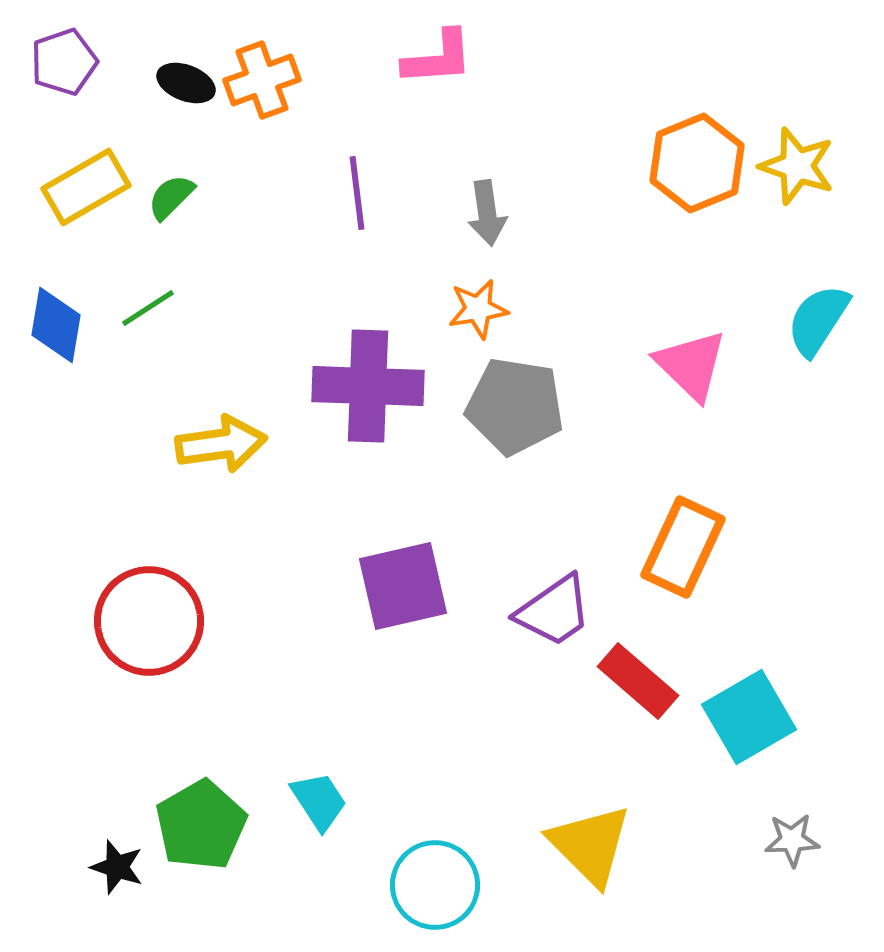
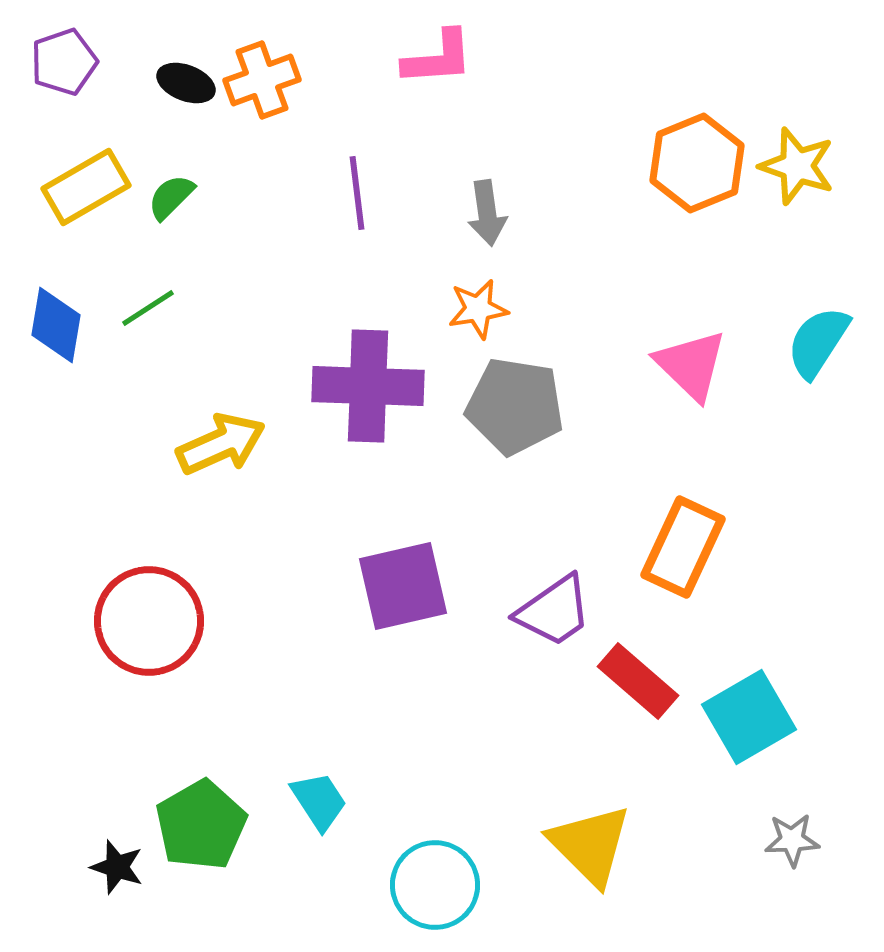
cyan semicircle: moved 22 px down
yellow arrow: rotated 16 degrees counterclockwise
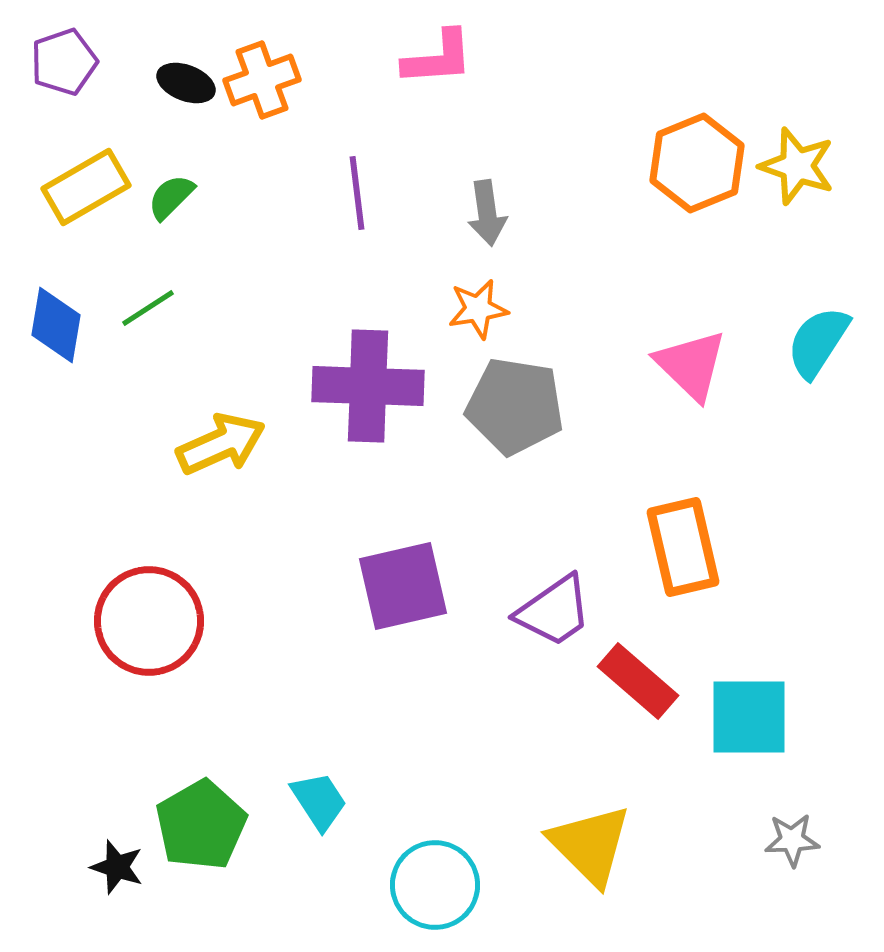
orange rectangle: rotated 38 degrees counterclockwise
cyan square: rotated 30 degrees clockwise
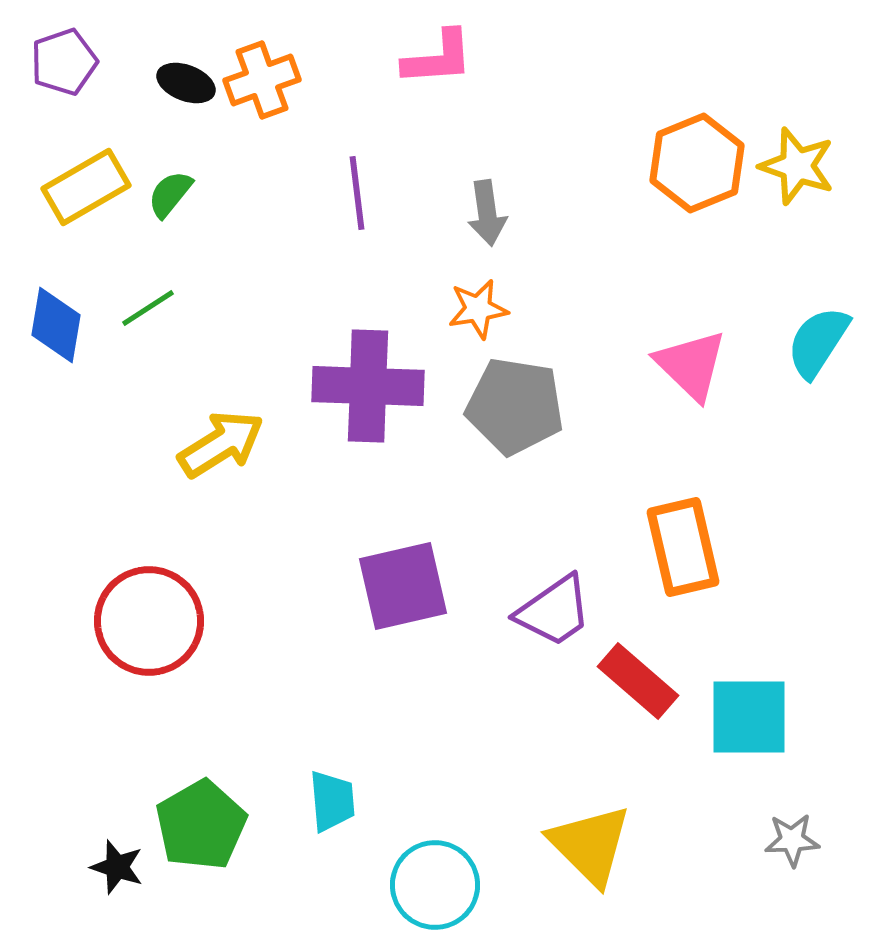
green semicircle: moved 1 px left, 3 px up; rotated 6 degrees counterclockwise
yellow arrow: rotated 8 degrees counterclockwise
cyan trapezoid: moved 13 px right; rotated 28 degrees clockwise
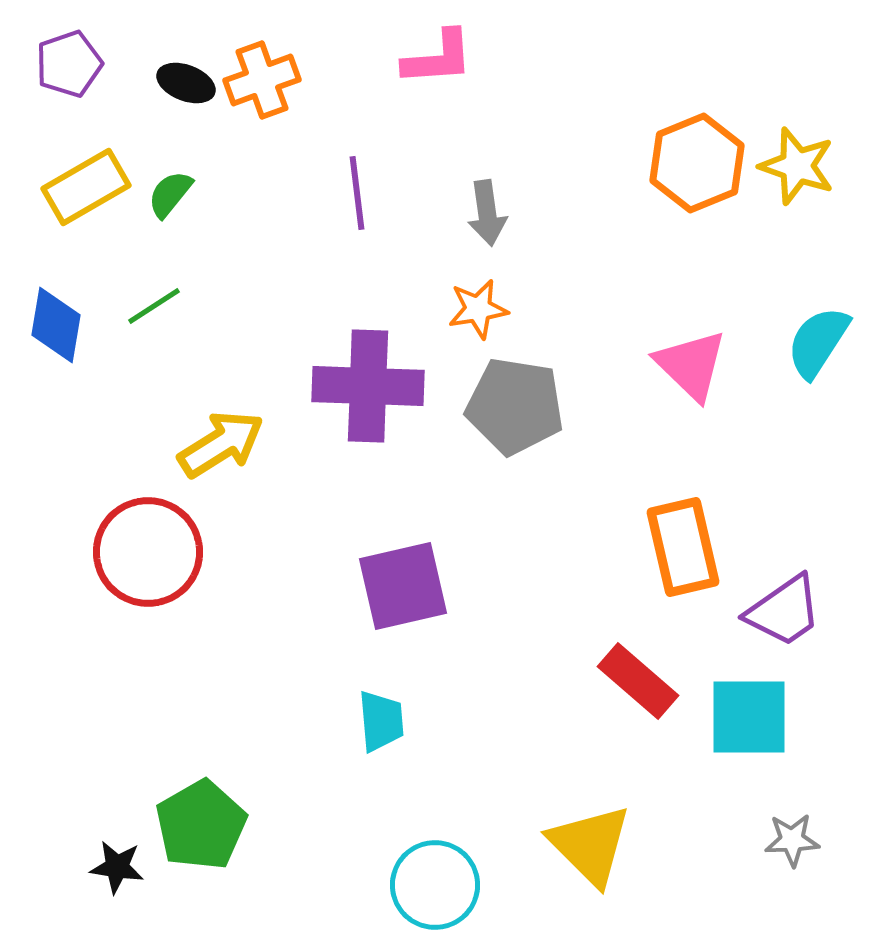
purple pentagon: moved 5 px right, 2 px down
green line: moved 6 px right, 2 px up
purple trapezoid: moved 230 px right
red circle: moved 1 px left, 69 px up
cyan trapezoid: moved 49 px right, 80 px up
black star: rotated 10 degrees counterclockwise
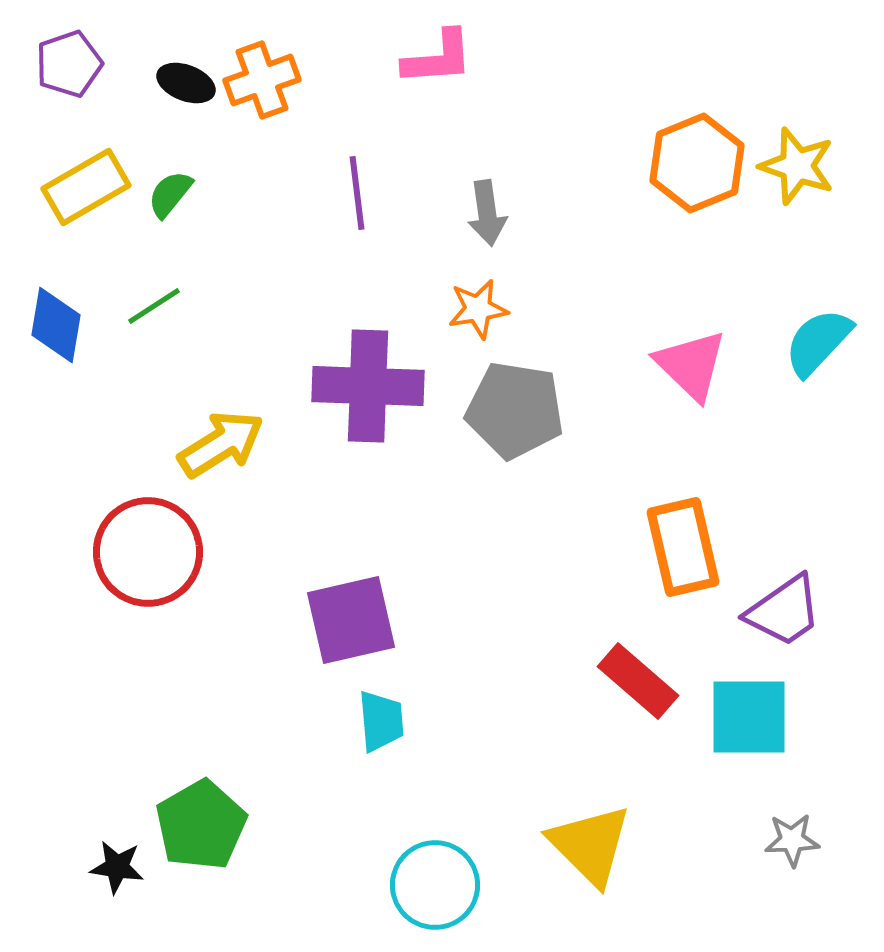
cyan semicircle: rotated 10 degrees clockwise
gray pentagon: moved 4 px down
purple square: moved 52 px left, 34 px down
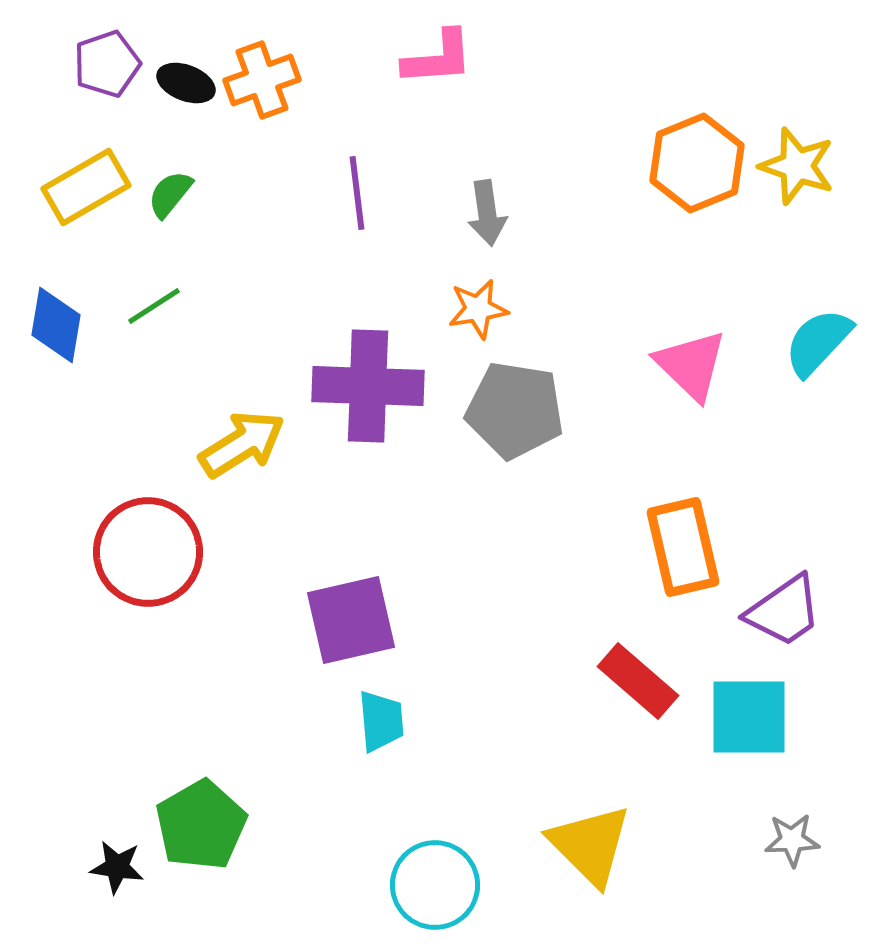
purple pentagon: moved 38 px right
yellow arrow: moved 21 px right
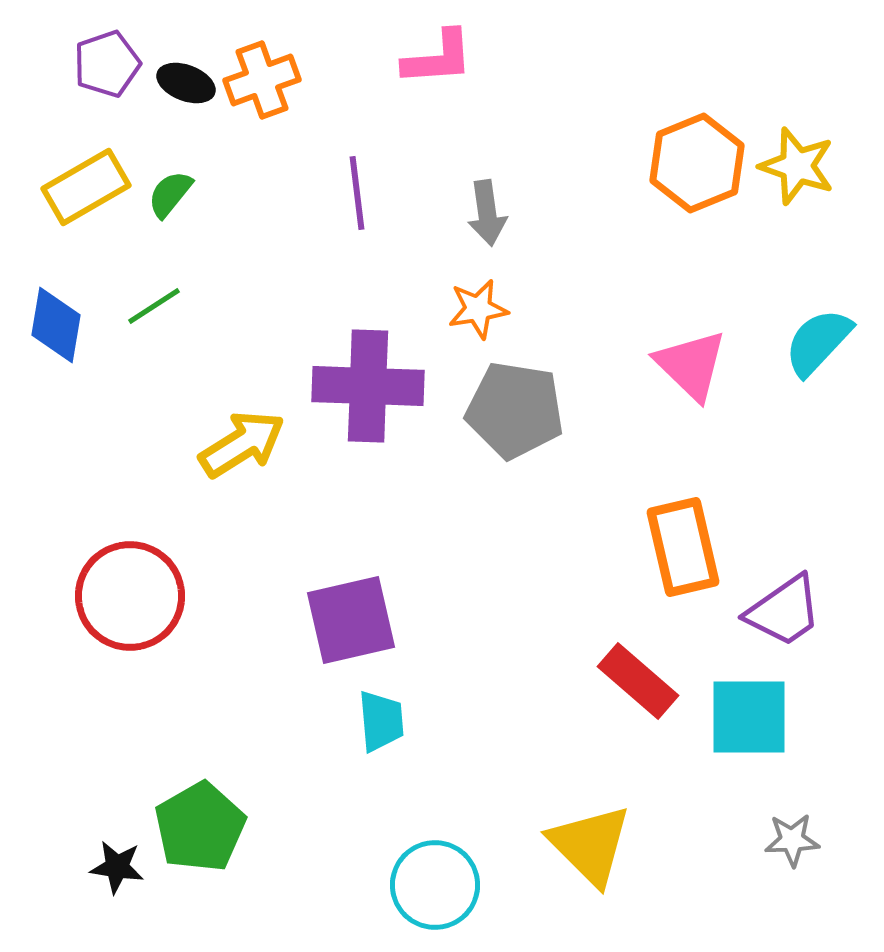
red circle: moved 18 px left, 44 px down
green pentagon: moved 1 px left, 2 px down
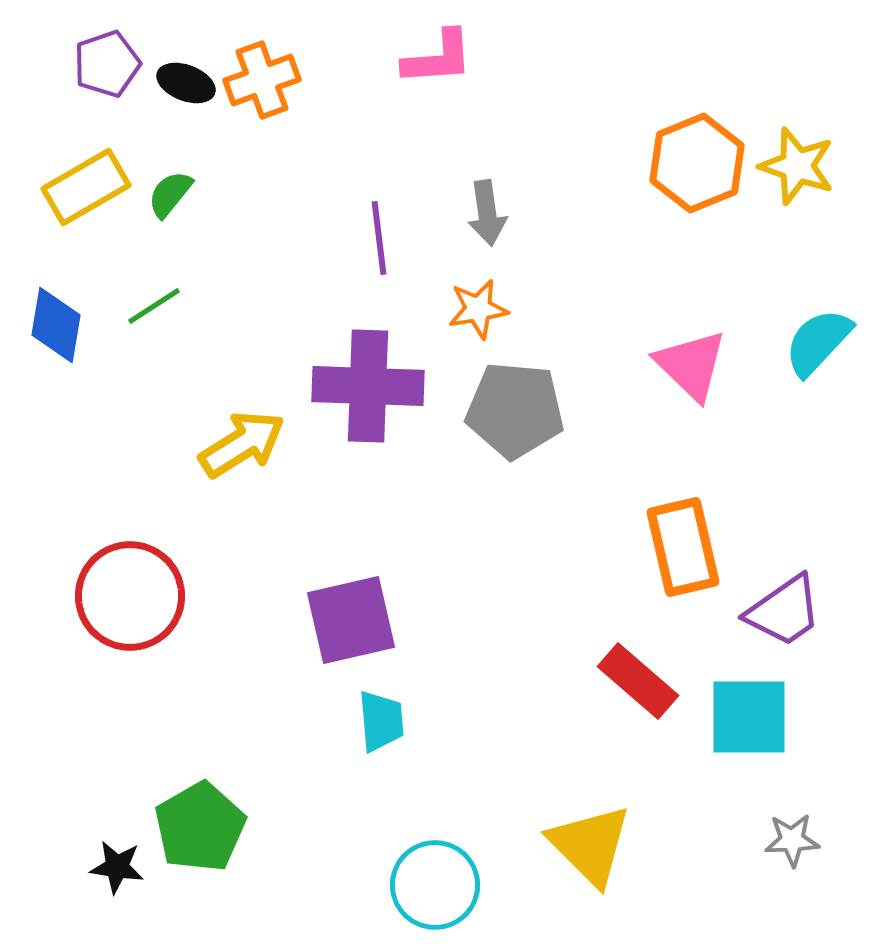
purple line: moved 22 px right, 45 px down
gray pentagon: rotated 4 degrees counterclockwise
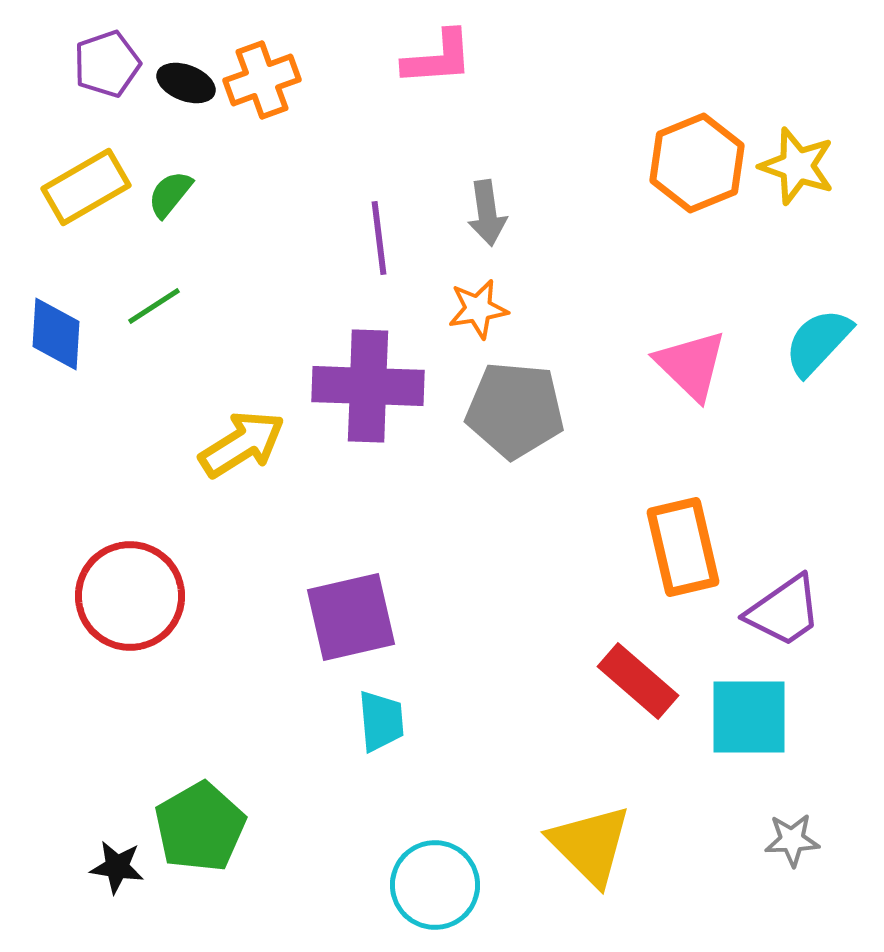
blue diamond: moved 9 px down; rotated 6 degrees counterclockwise
purple square: moved 3 px up
